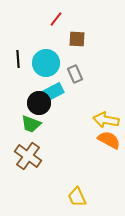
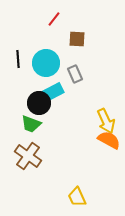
red line: moved 2 px left
yellow arrow: moved 1 px down; rotated 125 degrees counterclockwise
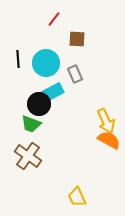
black circle: moved 1 px down
